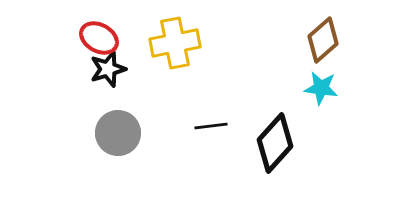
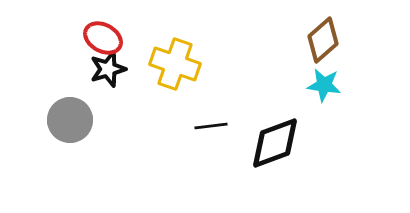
red ellipse: moved 4 px right
yellow cross: moved 21 px down; rotated 30 degrees clockwise
cyan star: moved 3 px right, 3 px up
gray circle: moved 48 px left, 13 px up
black diamond: rotated 28 degrees clockwise
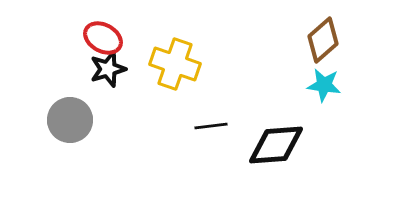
black diamond: moved 1 px right, 2 px down; rotated 16 degrees clockwise
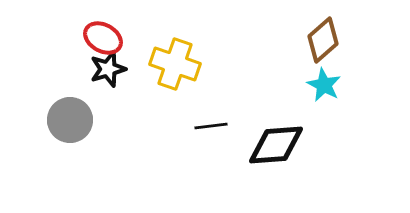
cyan star: rotated 20 degrees clockwise
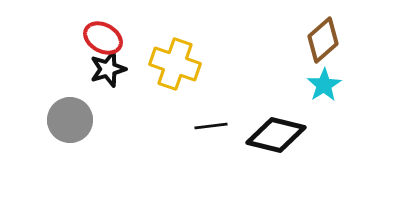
cyan star: rotated 12 degrees clockwise
black diamond: moved 10 px up; rotated 18 degrees clockwise
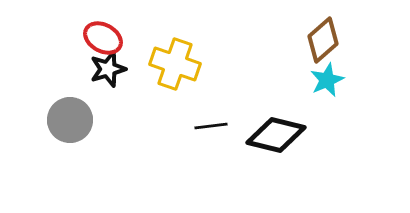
cyan star: moved 3 px right, 5 px up; rotated 8 degrees clockwise
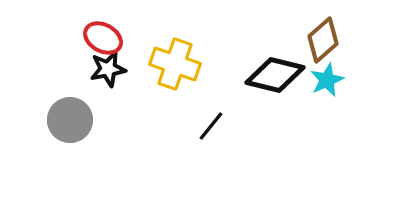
black star: rotated 6 degrees clockwise
black line: rotated 44 degrees counterclockwise
black diamond: moved 1 px left, 60 px up
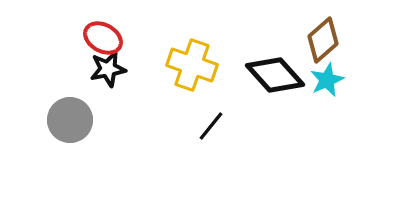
yellow cross: moved 17 px right, 1 px down
black diamond: rotated 34 degrees clockwise
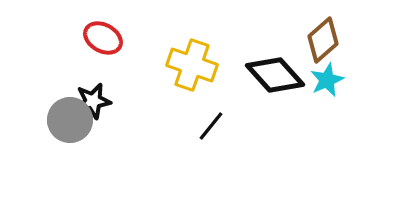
black star: moved 15 px left, 32 px down
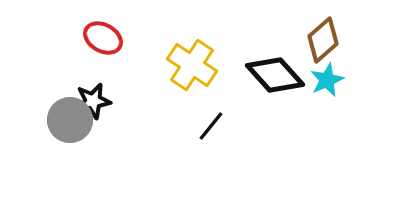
yellow cross: rotated 15 degrees clockwise
